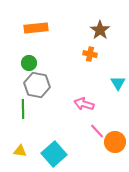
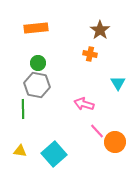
green circle: moved 9 px right
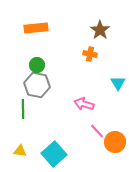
green circle: moved 1 px left, 2 px down
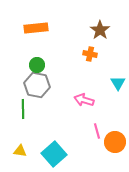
pink arrow: moved 4 px up
pink line: rotated 28 degrees clockwise
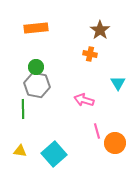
green circle: moved 1 px left, 2 px down
orange circle: moved 1 px down
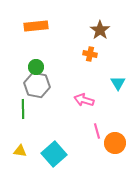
orange rectangle: moved 2 px up
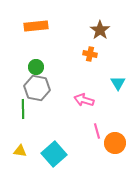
gray hexagon: moved 3 px down
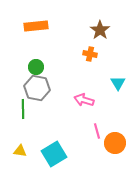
cyan square: rotated 10 degrees clockwise
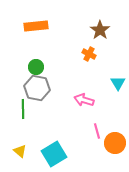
orange cross: moved 1 px left; rotated 16 degrees clockwise
yellow triangle: rotated 32 degrees clockwise
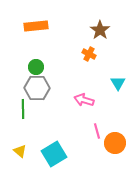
gray hexagon: rotated 10 degrees counterclockwise
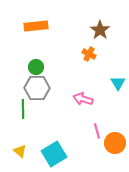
pink arrow: moved 1 px left, 1 px up
